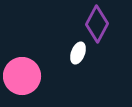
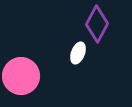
pink circle: moved 1 px left
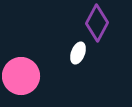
purple diamond: moved 1 px up
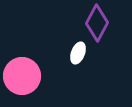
pink circle: moved 1 px right
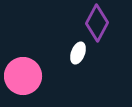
pink circle: moved 1 px right
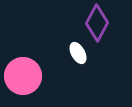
white ellipse: rotated 50 degrees counterclockwise
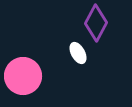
purple diamond: moved 1 px left
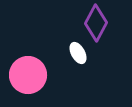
pink circle: moved 5 px right, 1 px up
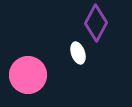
white ellipse: rotated 10 degrees clockwise
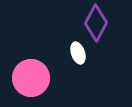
pink circle: moved 3 px right, 3 px down
